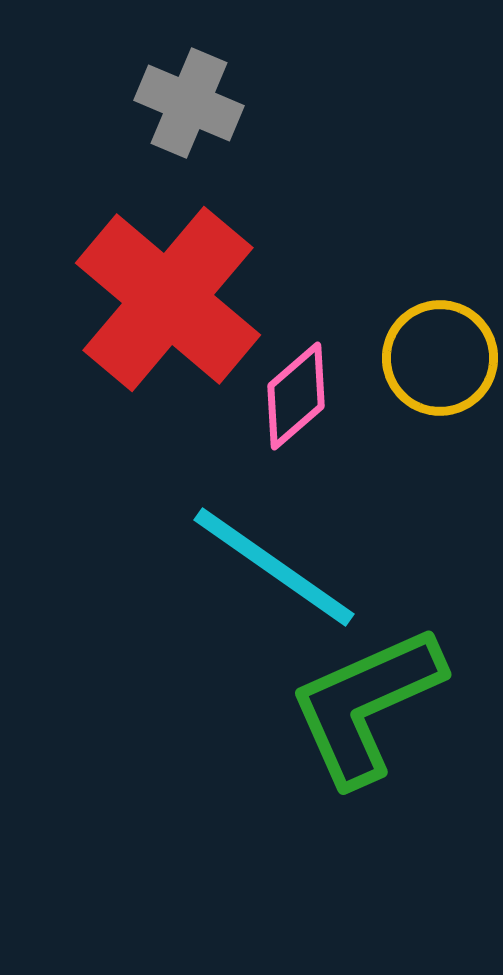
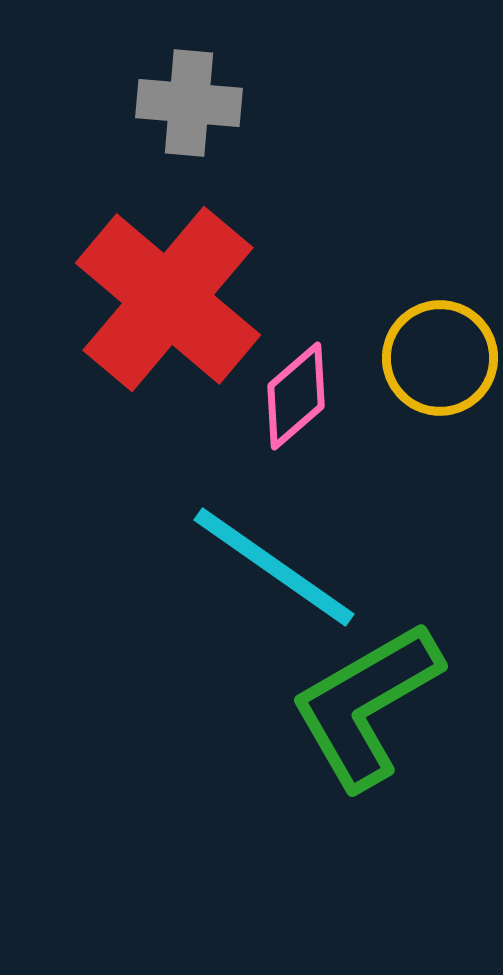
gray cross: rotated 18 degrees counterclockwise
green L-shape: rotated 6 degrees counterclockwise
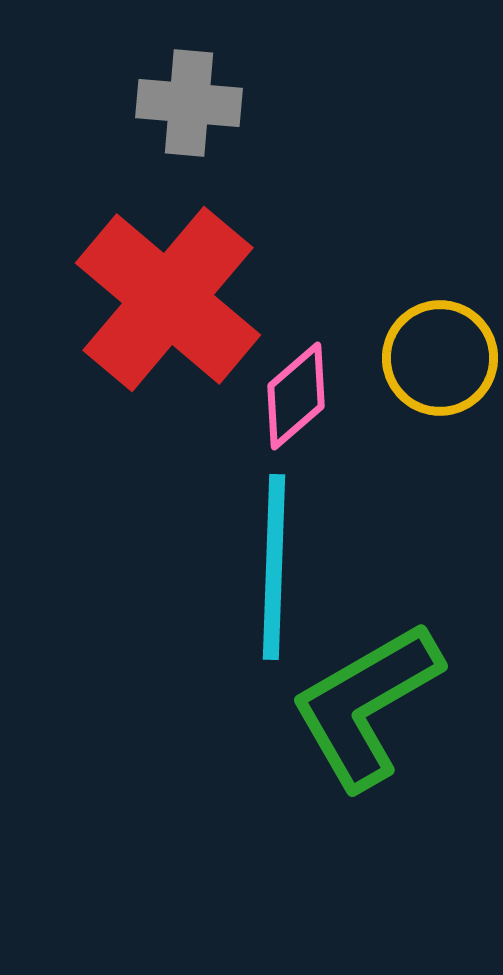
cyan line: rotated 57 degrees clockwise
